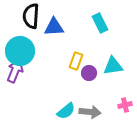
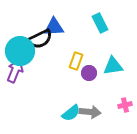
black semicircle: moved 9 px right, 23 px down; rotated 120 degrees counterclockwise
cyan semicircle: moved 5 px right, 2 px down
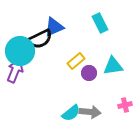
blue triangle: rotated 20 degrees counterclockwise
yellow rectangle: rotated 30 degrees clockwise
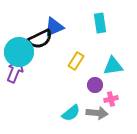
cyan rectangle: rotated 18 degrees clockwise
cyan circle: moved 1 px left, 1 px down
yellow rectangle: rotated 18 degrees counterclockwise
purple circle: moved 6 px right, 12 px down
pink cross: moved 14 px left, 6 px up
gray arrow: moved 7 px right, 1 px down
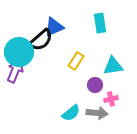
black semicircle: moved 1 px right, 1 px down; rotated 15 degrees counterclockwise
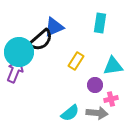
cyan rectangle: rotated 18 degrees clockwise
cyan semicircle: moved 1 px left
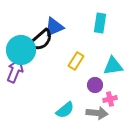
cyan circle: moved 2 px right, 2 px up
pink cross: moved 1 px left
cyan semicircle: moved 5 px left, 3 px up
